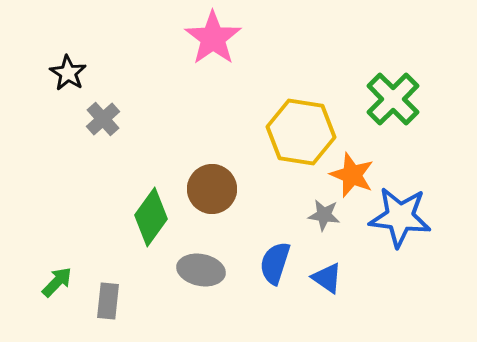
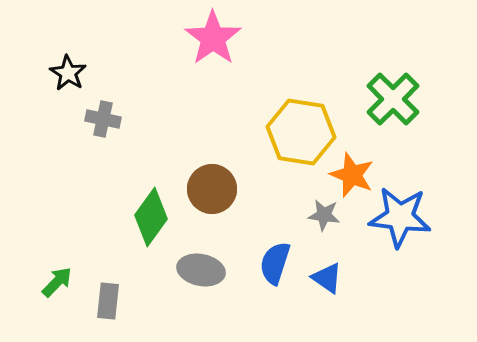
gray cross: rotated 36 degrees counterclockwise
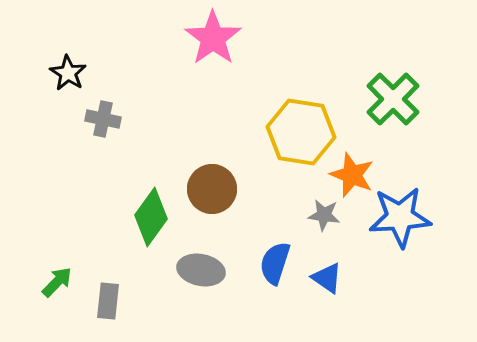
blue star: rotated 10 degrees counterclockwise
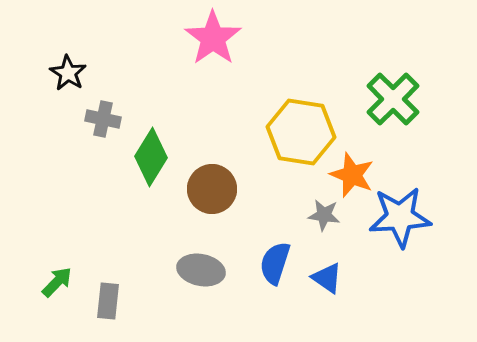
green diamond: moved 60 px up; rotated 4 degrees counterclockwise
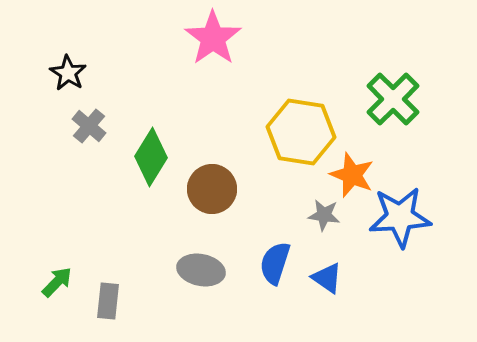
gray cross: moved 14 px left, 7 px down; rotated 28 degrees clockwise
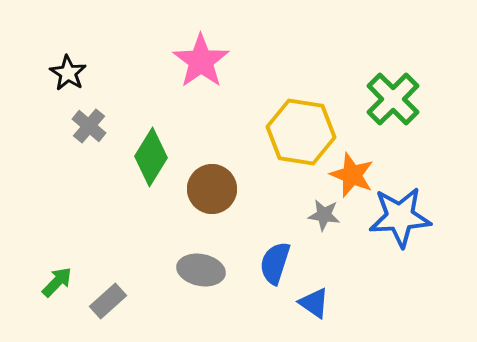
pink star: moved 12 px left, 23 px down
blue triangle: moved 13 px left, 25 px down
gray rectangle: rotated 42 degrees clockwise
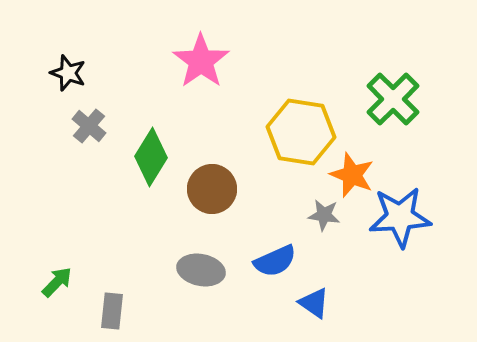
black star: rotated 12 degrees counterclockwise
blue semicircle: moved 2 px up; rotated 132 degrees counterclockwise
gray rectangle: moved 4 px right, 10 px down; rotated 42 degrees counterclockwise
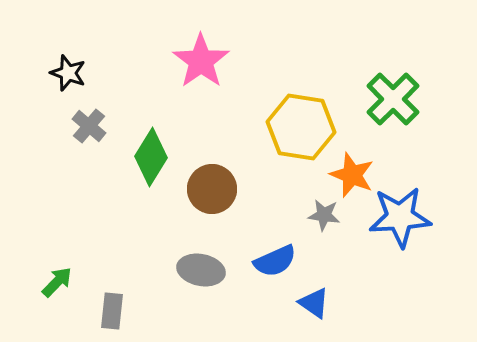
yellow hexagon: moved 5 px up
